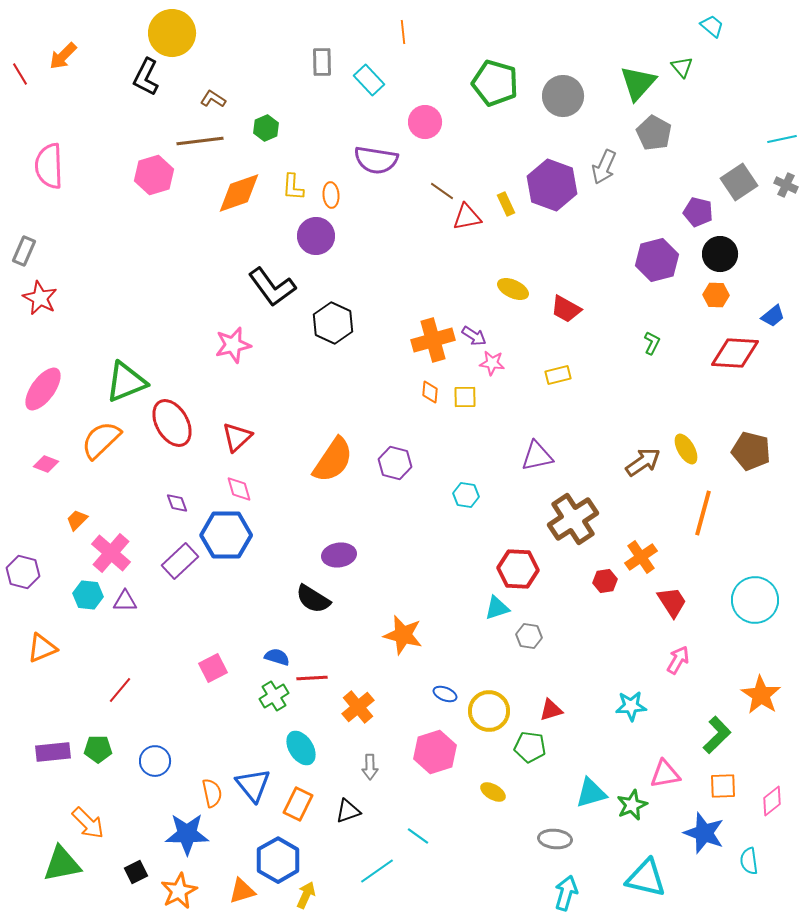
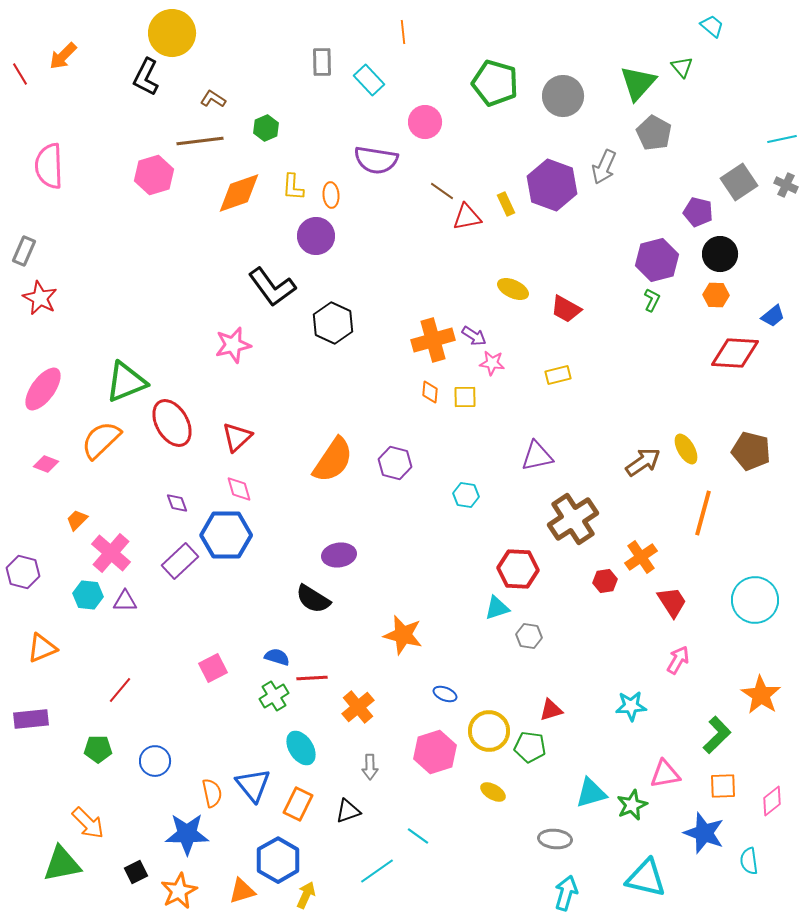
green L-shape at (652, 343): moved 43 px up
yellow circle at (489, 711): moved 20 px down
purple rectangle at (53, 752): moved 22 px left, 33 px up
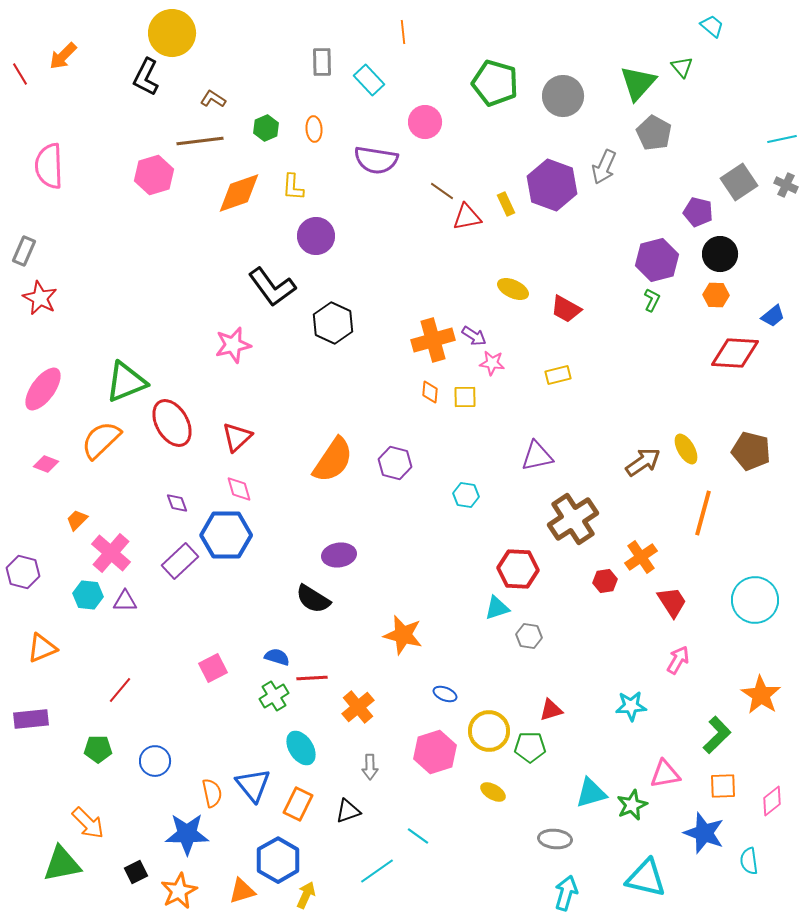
orange ellipse at (331, 195): moved 17 px left, 66 px up
green pentagon at (530, 747): rotated 8 degrees counterclockwise
